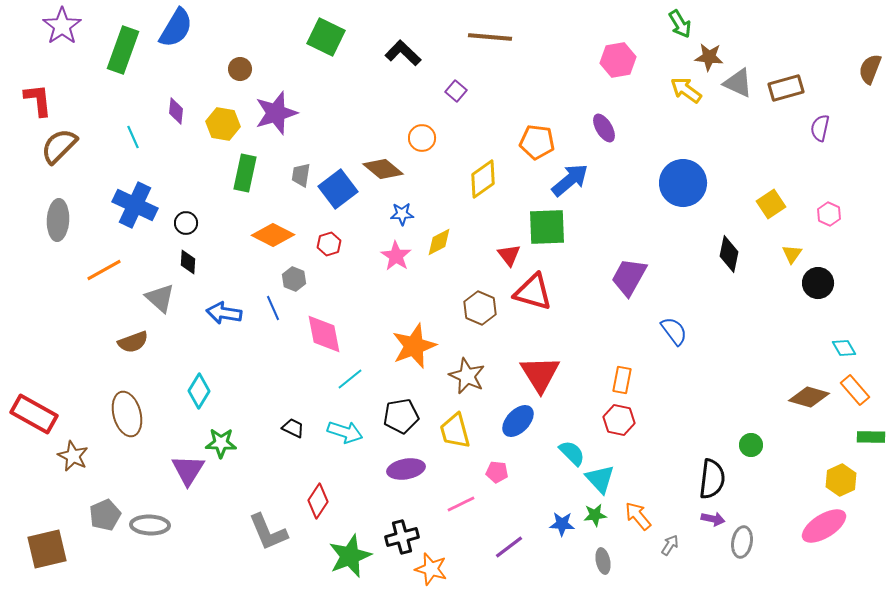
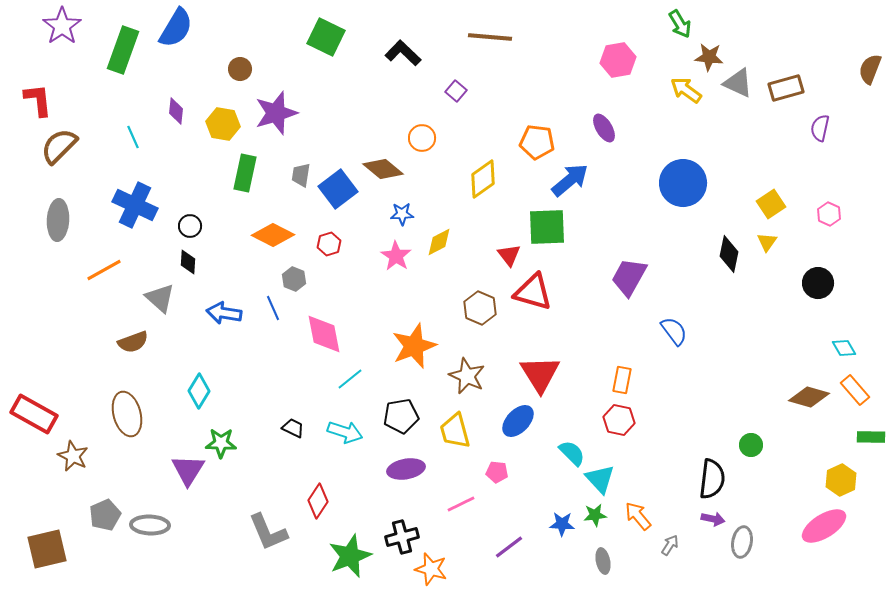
black circle at (186, 223): moved 4 px right, 3 px down
yellow triangle at (792, 254): moved 25 px left, 12 px up
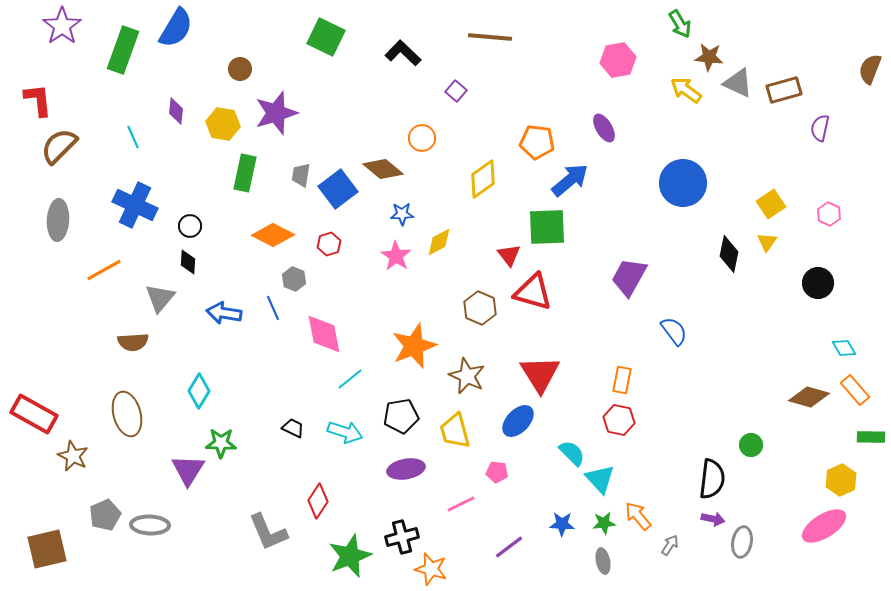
brown rectangle at (786, 88): moved 2 px left, 2 px down
gray triangle at (160, 298): rotated 28 degrees clockwise
brown semicircle at (133, 342): rotated 16 degrees clockwise
green star at (595, 515): moved 9 px right, 8 px down
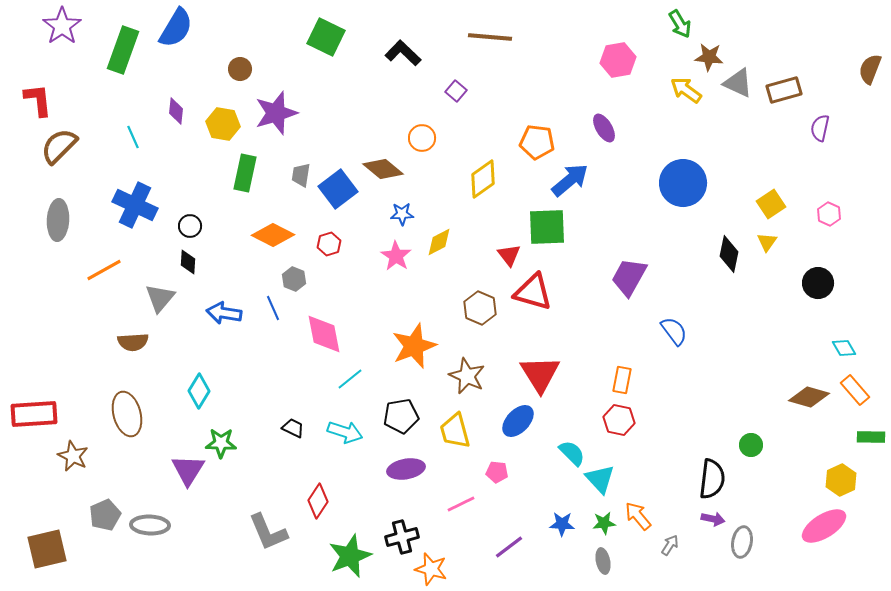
red rectangle at (34, 414): rotated 33 degrees counterclockwise
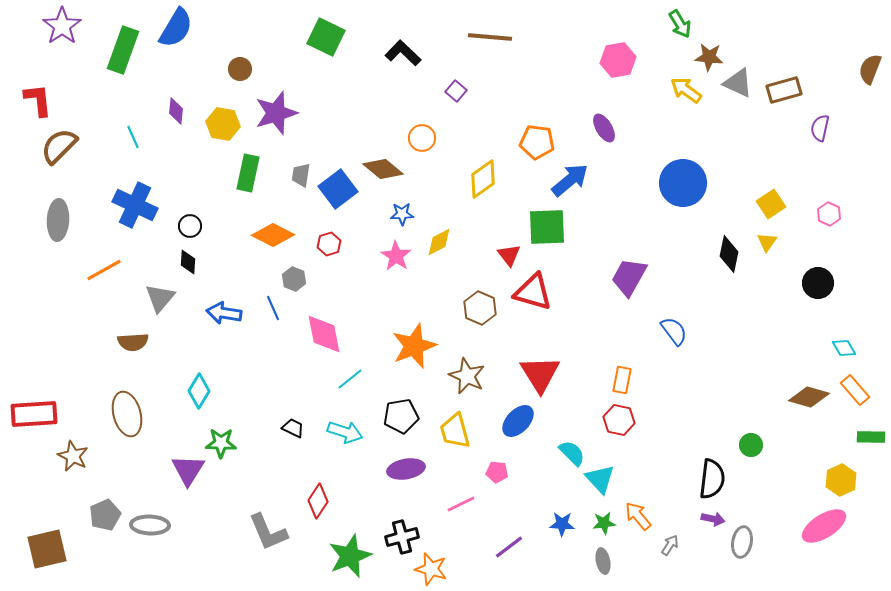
green rectangle at (245, 173): moved 3 px right
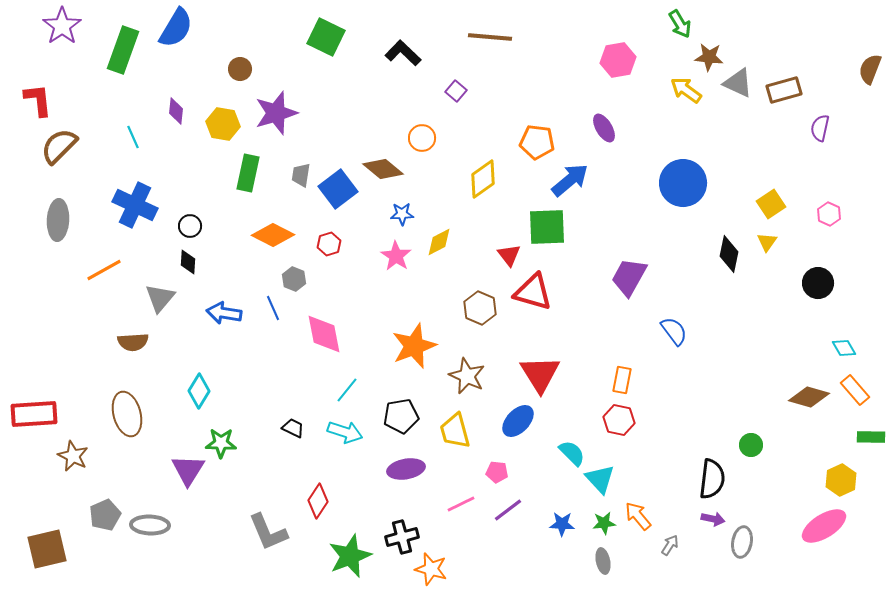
cyan line at (350, 379): moved 3 px left, 11 px down; rotated 12 degrees counterclockwise
purple line at (509, 547): moved 1 px left, 37 px up
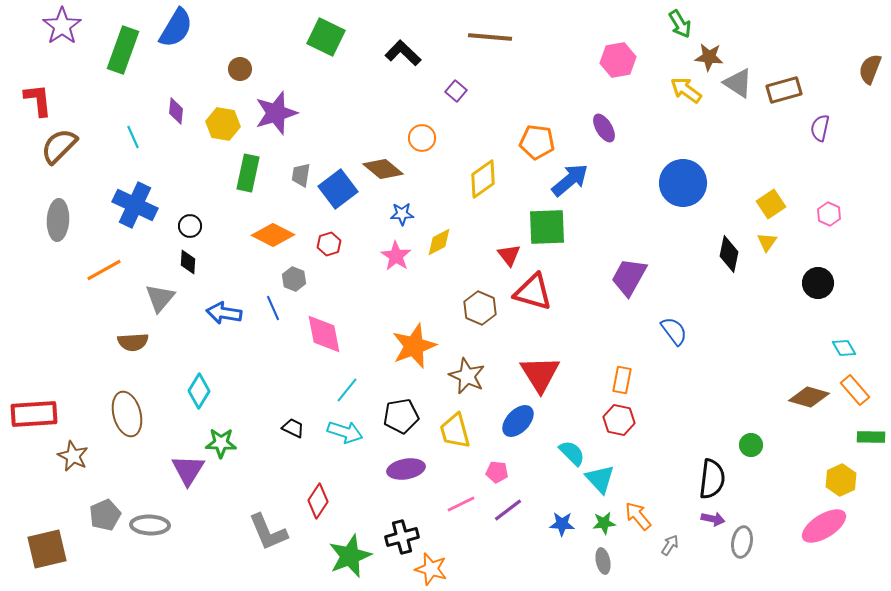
gray triangle at (738, 83): rotated 8 degrees clockwise
